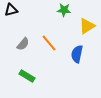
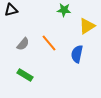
green rectangle: moved 2 px left, 1 px up
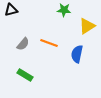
orange line: rotated 30 degrees counterclockwise
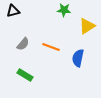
black triangle: moved 2 px right, 1 px down
orange line: moved 2 px right, 4 px down
blue semicircle: moved 1 px right, 4 px down
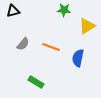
green rectangle: moved 11 px right, 7 px down
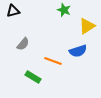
green star: rotated 16 degrees clockwise
orange line: moved 2 px right, 14 px down
blue semicircle: moved 7 px up; rotated 120 degrees counterclockwise
green rectangle: moved 3 px left, 5 px up
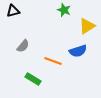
gray semicircle: moved 2 px down
green rectangle: moved 2 px down
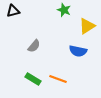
gray semicircle: moved 11 px right
blue semicircle: rotated 30 degrees clockwise
orange line: moved 5 px right, 18 px down
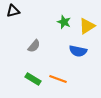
green star: moved 12 px down
